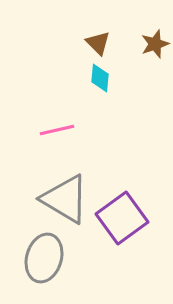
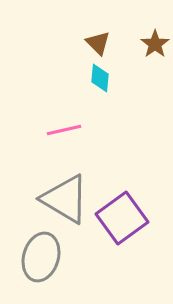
brown star: rotated 16 degrees counterclockwise
pink line: moved 7 px right
gray ellipse: moved 3 px left, 1 px up
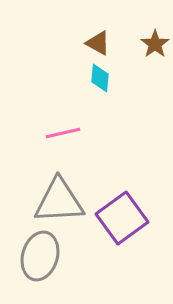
brown triangle: rotated 16 degrees counterclockwise
pink line: moved 1 px left, 3 px down
gray triangle: moved 6 px left, 2 px down; rotated 34 degrees counterclockwise
gray ellipse: moved 1 px left, 1 px up
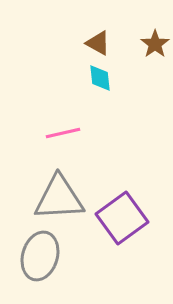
cyan diamond: rotated 12 degrees counterclockwise
gray triangle: moved 3 px up
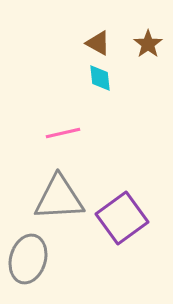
brown star: moved 7 px left
gray ellipse: moved 12 px left, 3 px down
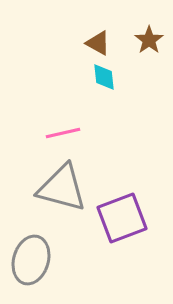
brown star: moved 1 px right, 4 px up
cyan diamond: moved 4 px right, 1 px up
gray triangle: moved 3 px right, 10 px up; rotated 18 degrees clockwise
purple square: rotated 15 degrees clockwise
gray ellipse: moved 3 px right, 1 px down
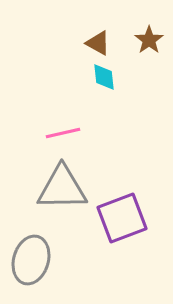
gray triangle: rotated 16 degrees counterclockwise
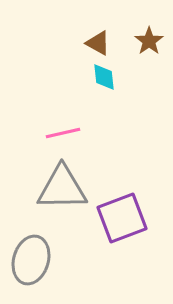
brown star: moved 1 px down
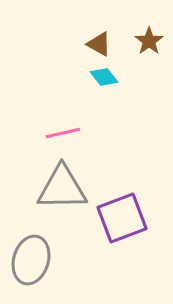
brown triangle: moved 1 px right, 1 px down
cyan diamond: rotated 32 degrees counterclockwise
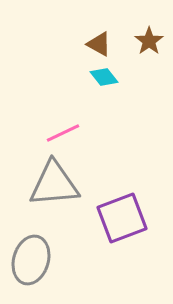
pink line: rotated 12 degrees counterclockwise
gray triangle: moved 8 px left, 4 px up; rotated 4 degrees counterclockwise
